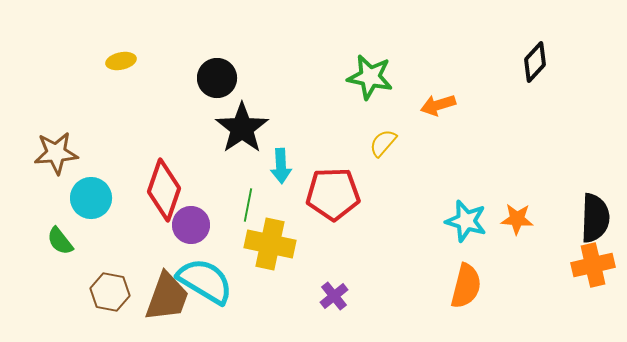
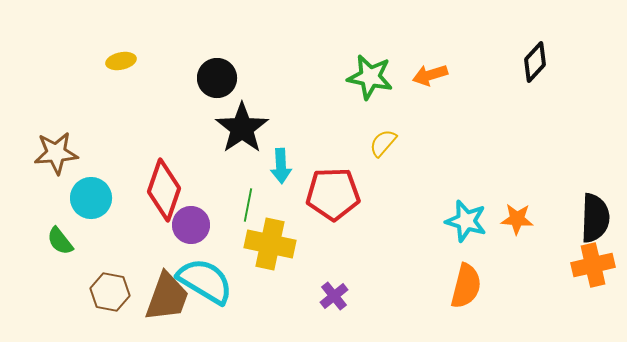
orange arrow: moved 8 px left, 30 px up
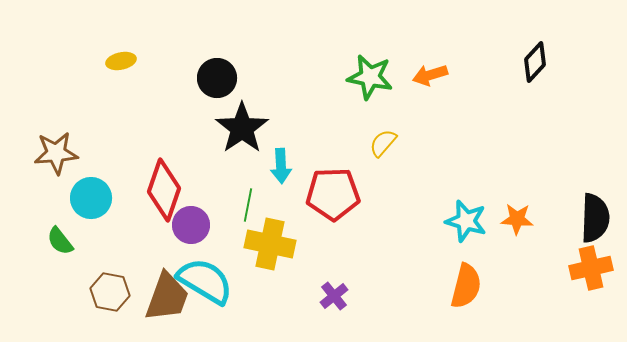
orange cross: moved 2 px left, 3 px down
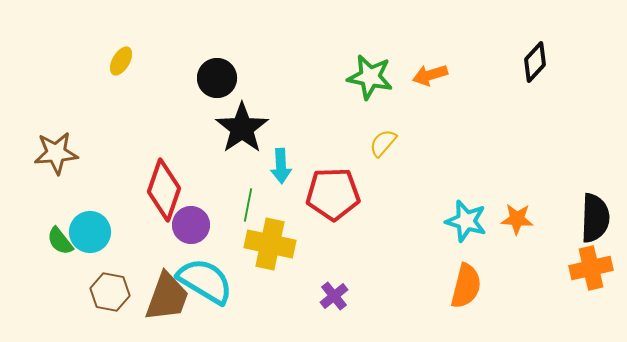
yellow ellipse: rotated 48 degrees counterclockwise
cyan circle: moved 1 px left, 34 px down
